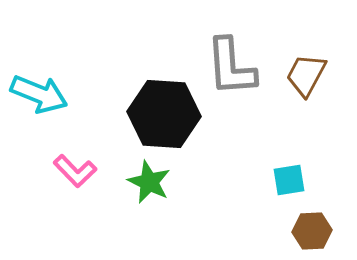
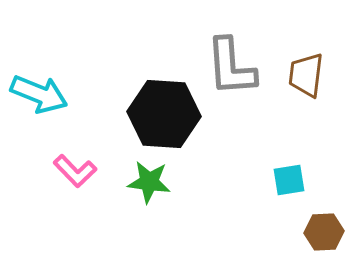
brown trapezoid: rotated 21 degrees counterclockwise
green star: rotated 18 degrees counterclockwise
brown hexagon: moved 12 px right, 1 px down
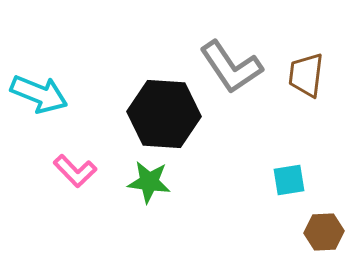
gray L-shape: rotated 30 degrees counterclockwise
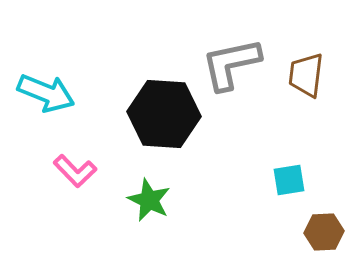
gray L-shape: moved 3 px up; rotated 112 degrees clockwise
cyan arrow: moved 7 px right, 1 px up
green star: moved 18 px down; rotated 18 degrees clockwise
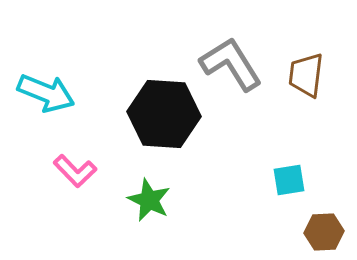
gray L-shape: rotated 70 degrees clockwise
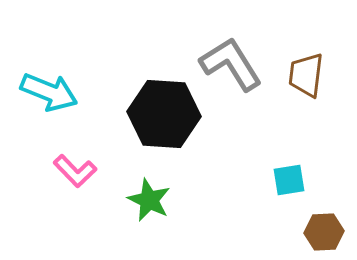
cyan arrow: moved 3 px right, 1 px up
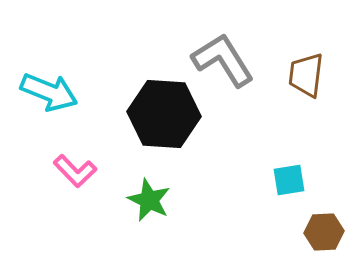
gray L-shape: moved 8 px left, 4 px up
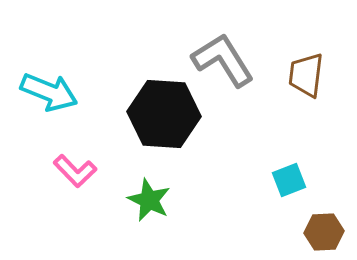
cyan square: rotated 12 degrees counterclockwise
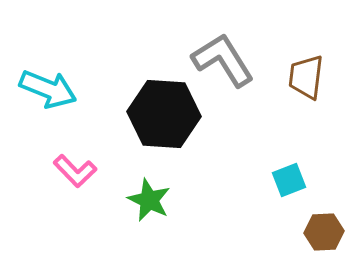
brown trapezoid: moved 2 px down
cyan arrow: moved 1 px left, 3 px up
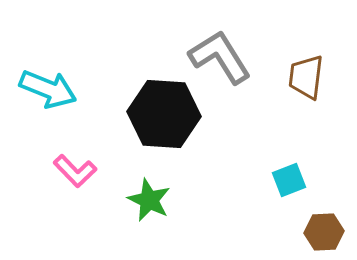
gray L-shape: moved 3 px left, 3 px up
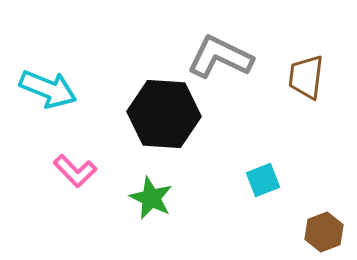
gray L-shape: rotated 32 degrees counterclockwise
cyan square: moved 26 px left
green star: moved 2 px right, 2 px up
brown hexagon: rotated 18 degrees counterclockwise
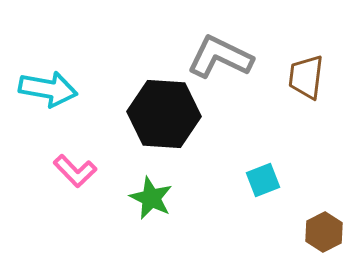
cyan arrow: rotated 12 degrees counterclockwise
brown hexagon: rotated 6 degrees counterclockwise
